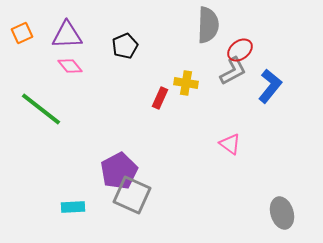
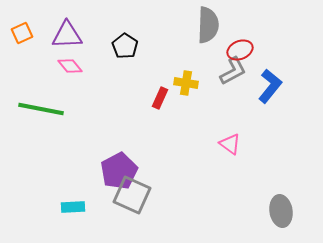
black pentagon: rotated 15 degrees counterclockwise
red ellipse: rotated 15 degrees clockwise
green line: rotated 27 degrees counterclockwise
gray ellipse: moved 1 px left, 2 px up; rotated 8 degrees clockwise
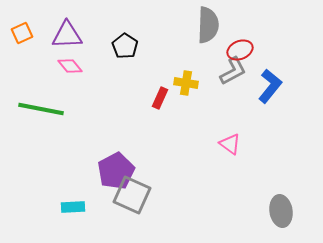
purple pentagon: moved 3 px left
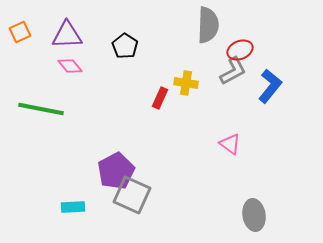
orange square: moved 2 px left, 1 px up
gray ellipse: moved 27 px left, 4 px down
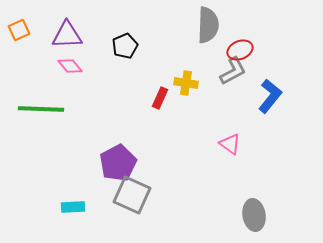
orange square: moved 1 px left, 2 px up
black pentagon: rotated 15 degrees clockwise
blue L-shape: moved 10 px down
green line: rotated 9 degrees counterclockwise
purple pentagon: moved 2 px right, 8 px up
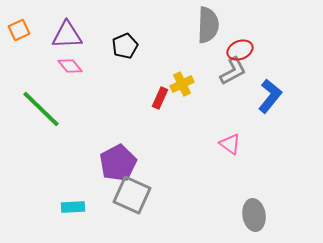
yellow cross: moved 4 px left, 1 px down; rotated 35 degrees counterclockwise
green line: rotated 42 degrees clockwise
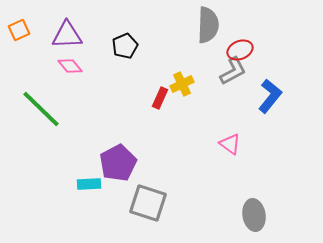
gray square: moved 16 px right, 8 px down; rotated 6 degrees counterclockwise
cyan rectangle: moved 16 px right, 23 px up
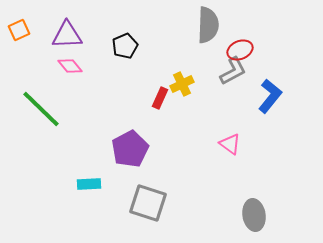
purple pentagon: moved 12 px right, 14 px up
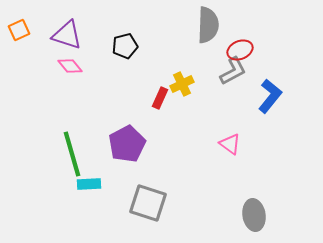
purple triangle: rotated 20 degrees clockwise
black pentagon: rotated 10 degrees clockwise
green line: moved 31 px right, 45 px down; rotated 30 degrees clockwise
purple pentagon: moved 3 px left, 5 px up
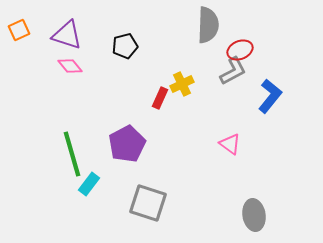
cyan rectangle: rotated 50 degrees counterclockwise
